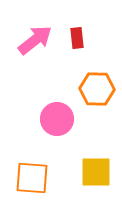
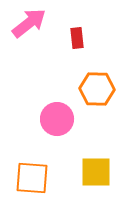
pink arrow: moved 6 px left, 17 px up
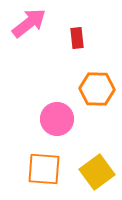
yellow square: moved 1 px right; rotated 36 degrees counterclockwise
orange square: moved 12 px right, 9 px up
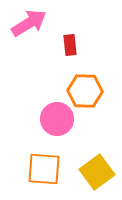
pink arrow: rotated 6 degrees clockwise
red rectangle: moved 7 px left, 7 px down
orange hexagon: moved 12 px left, 2 px down
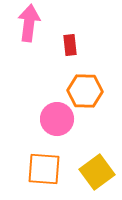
pink arrow: rotated 51 degrees counterclockwise
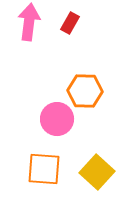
pink arrow: moved 1 px up
red rectangle: moved 22 px up; rotated 35 degrees clockwise
yellow square: rotated 12 degrees counterclockwise
